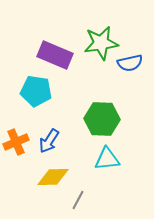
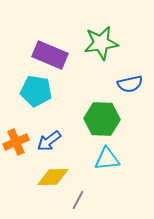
purple rectangle: moved 5 px left
blue semicircle: moved 21 px down
blue arrow: rotated 20 degrees clockwise
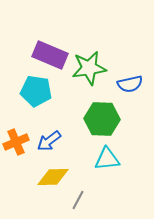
green star: moved 12 px left, 25 px down
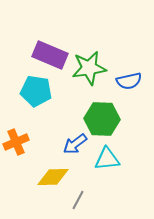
blue semicircle: moved 1 px left, 3 px up
blue arrow: moved 26 px right, 3 px down
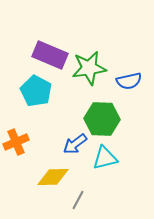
cyan pentagon: rotated 20 degrees clockwise
cyan triangle: moved 2 px left, 1 px up; rotated 8 degrees counterclockwise
